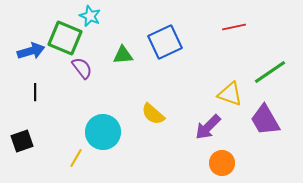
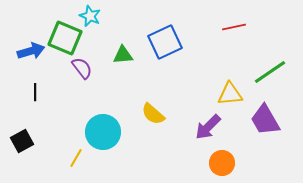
yellow triangle: rotated 24 degrees counterclockwise
black square: rotated 10 degrees counterclockwise
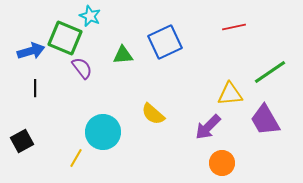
black line: moved 4 px up
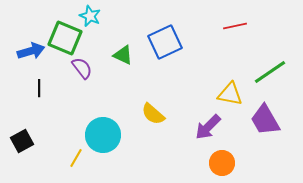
red line: moved 1 px right, 1 px up
green triangle: rotated 30 degrees clockwise
black line: moved 4 px right
yellow triangle: rotated 16 degrees clockwise
cyan circle: moved 3 px down
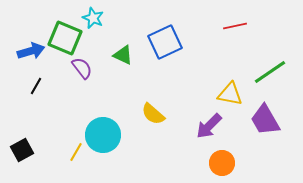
cyan star: moved 3 px right, 2 px down
black line: moved 3 px left, 2 px up; rotated 30 degrees clockwise
purple arrow: moved 1 px right, 1 px up
black square: moved 9 px down
yellow line: moved 6 px up
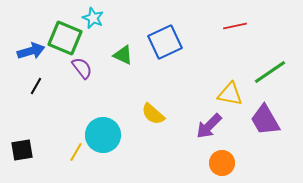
black square: rotated 20 degrees clockwise
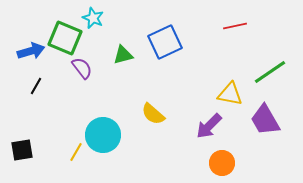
green triangle: rotated 40 degrees counterclockwise
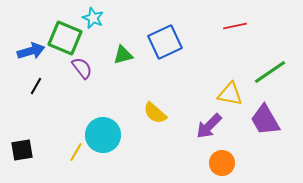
yellow semicircle: moved 2 px right, 1 px up
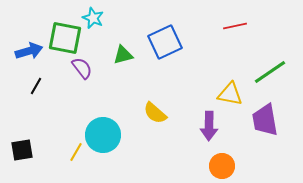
green square: rotated 12 degrees counterclockwise
blue arrow: moved 2 px left
purple trapezoid: rotated 20 degrees clockwise
purple arrow: rotated 44 degrees counterclockwise
orange circle: moved 3 px down
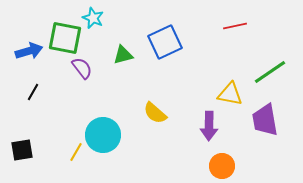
black line: moved 3 px left, 6 px down
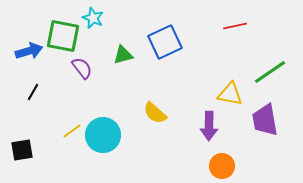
green square: moved 2 px left, 2 px up
yellow line: moved 4 px left, 21 px up; rotated 24 degrees clockwise
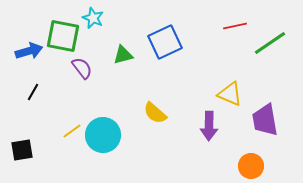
green line: moved 29 px up
yellow triangle: rotated 12 degrees clockwise
orange circle: moved 29 px right
